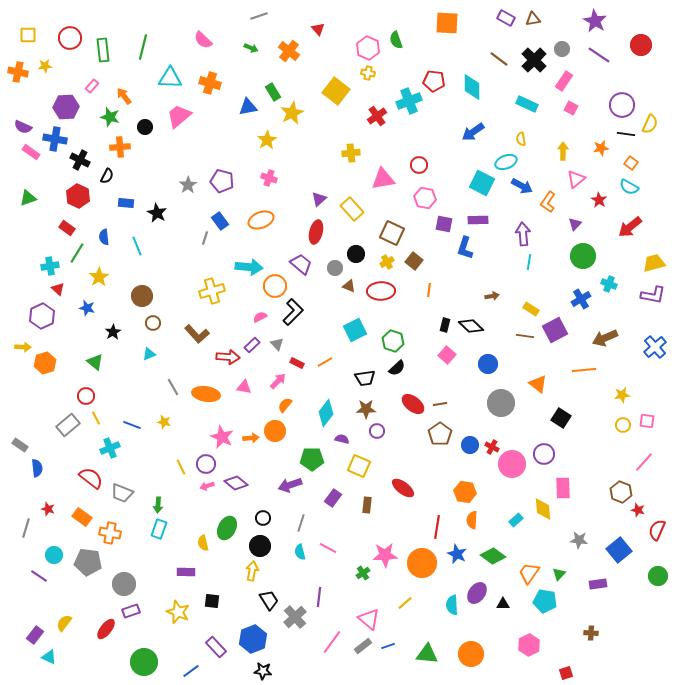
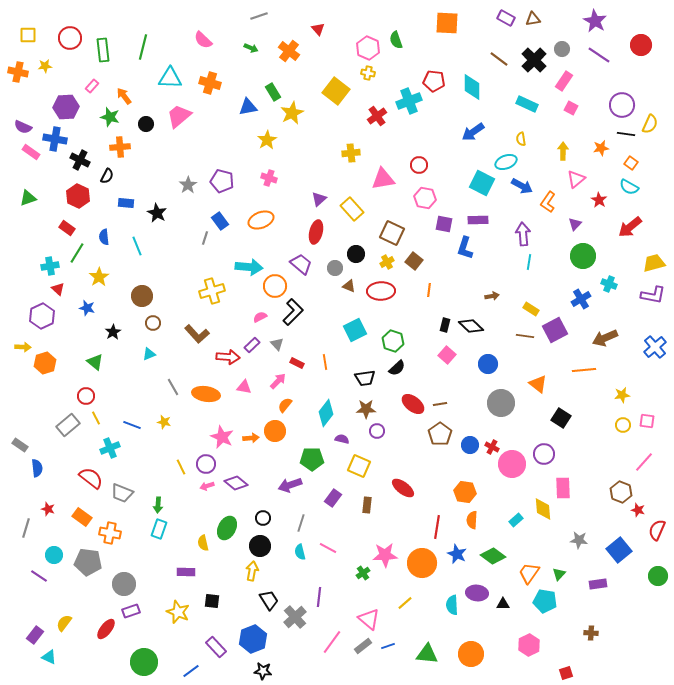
black circle at (145, 127): moved 1 px right, 3 px up
orange line at (325, 362): rotated 70 degrees counterclockwise
purple ellipse at (477, 593): rotated 60 degrees clockwise
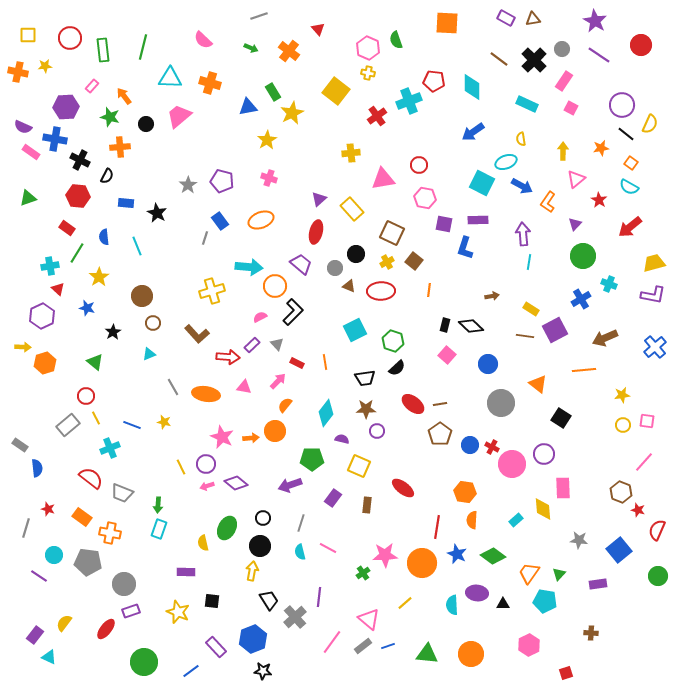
black line at (626, 134): rotated 30 degrees clockwise
red hexagon at (78, 196): rotated 20 degrees counterclockwise
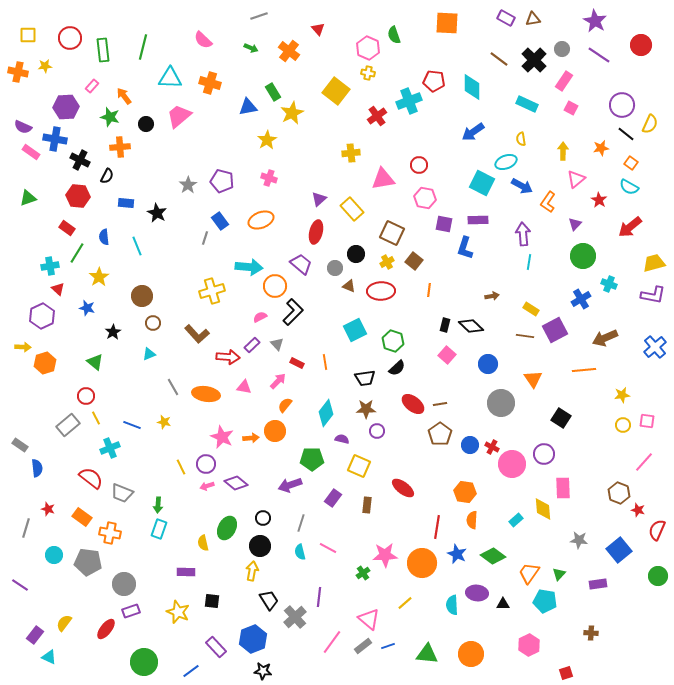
green semicircle at (396, 40): moved 2 px left, 5 px up
orange triangle at (538, 384): moved 5 px left, 5 px up; rotated 18 degrees clockwise
brown hexagon at (621, 492): moved 2 px left, 1 px down
purple line at (39, 576): moved 19 px left, 9 px down
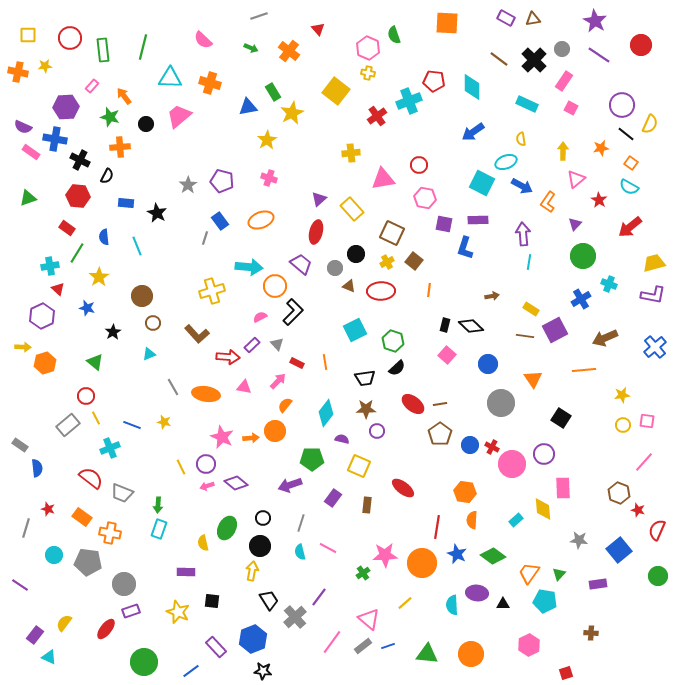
purple line at (319, 597): rotated 30 degrees clockwise
